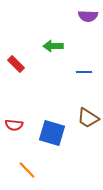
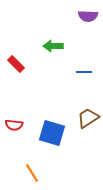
brown trapezoid: rotated 115 degrees clockwise
orange line: moved 5 px right, 3 px down; rotated 12 degrees clockwise
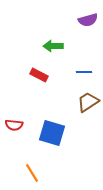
purple semicircle: moved 4 px down; rotated 18 degrees counterclockwise
red rectangle: moved 23 px right, 11 px down; rotated 18 degrees counterclockwise
brown trapezoid: moved 16 px up
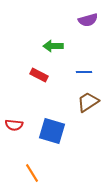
blue square: moved 2 px up
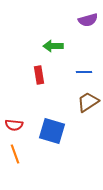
red rectangle: rotated 54 degrees clockwise
orange line: moved 17 px left, 19 px up; rotated 12 degrees clockwise
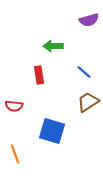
purple semicircle: moved 1 px right
blue line: rotated 42 degrees clockwise
red semicircle: moved 19 px up
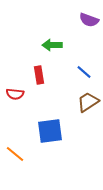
purple semicircle: rotated 36 degrees clockwise
green arrow: moved 1 px left, 1 px up
red semicircle: moved 1 px right, 12 px up
blue square: moved 2 px left; rotated 24 degrees counterclockwise
orange line: rotated 30 degrees counterclockwise
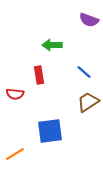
orange line: rotated 72 degrees counterclockwise
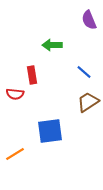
purple semicircle: rotated 48 degrees clockwise
red rectangle: moved 7 px left
